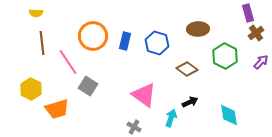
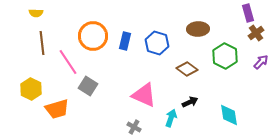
pink triangle: rotated 12 degrees counterclockwise
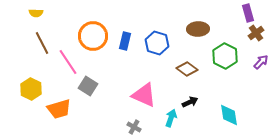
brown line: rotated 20 degrees counterclockwise
orange trapezoid: moved 2 px right
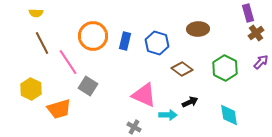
green hexagon: moved 12 px down
brown diamond: moved 5 px left
cyan arrow: moved 3 px left, 3 px up; rotated 72 degrees clockwise
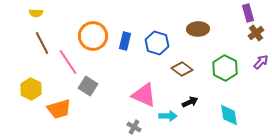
cyan arrow: moved 1 px down
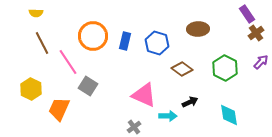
purple rectangle: moved 1 px left, 1 px down; rotated 18 degrees counterclockwise
orange trapezoid: rotated 130 degrees clockwise
gray cross: rotated 24 degrees clockwise
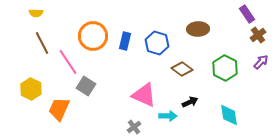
brown cross: moved 2 px right, 2 px down
gray square: moved 2 px left
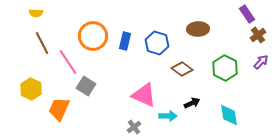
black arrow: moved 2 px right, 1 px down
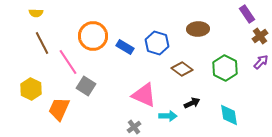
brown cross: moved 2 px right, 1 px down
blue rectangle: moved 6 px down; rotated 72 degrees counterclockwise
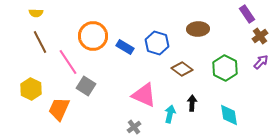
brown line: moved 2 px left, 1 px up
black arrow: rotated 63 degrees counterclockwise
cyan arrow: moved 2 px right, 2 px up; rotated 78 degrees counterclockwise
